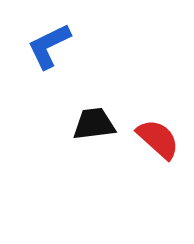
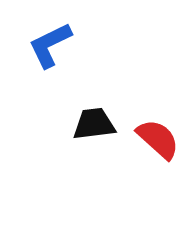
blue L-shape: moved 1 px right, 1 px up
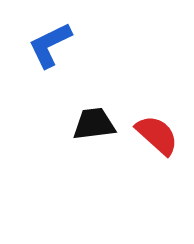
red semicircle: moved 1 px left, 4 px up
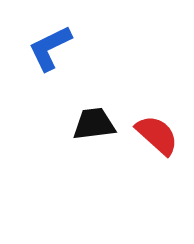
blue L-shape: moved 3 px down
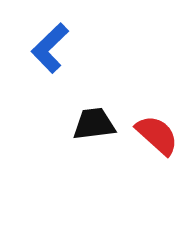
blue L-shape: rotated 18 degrees counterclockwise
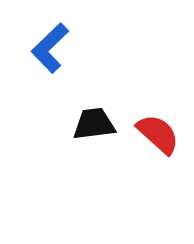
red semicircle: moved 1 px right, 1 px up
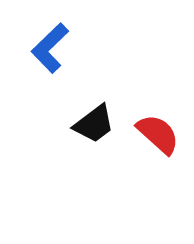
black trapezoid: rotated 150 degrees clockwise
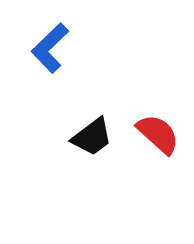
black trapezoid: moved 2 px left, 13 px down
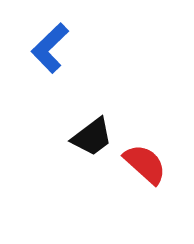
red semicircle: moved 13 px left, 30 px down
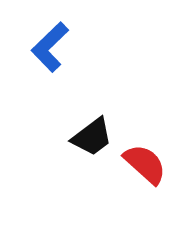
blue L-shape: moved 1 px up
